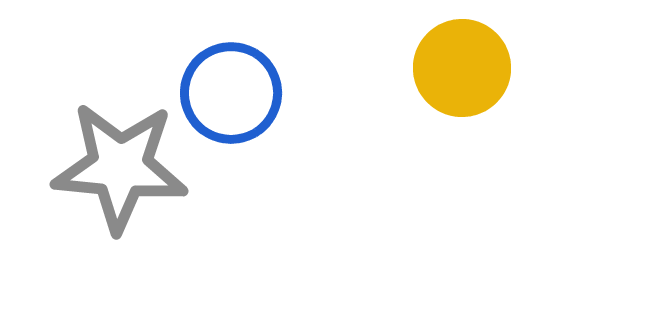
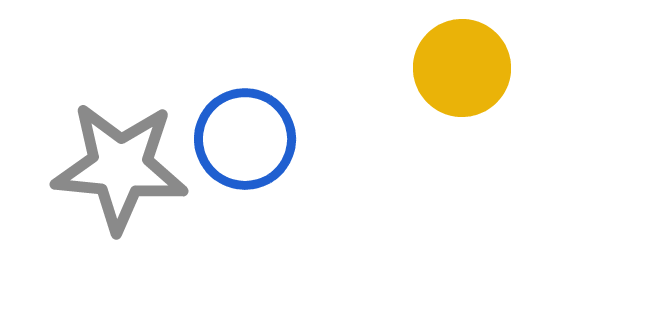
blue circle: moved 14 px right, 46 px down
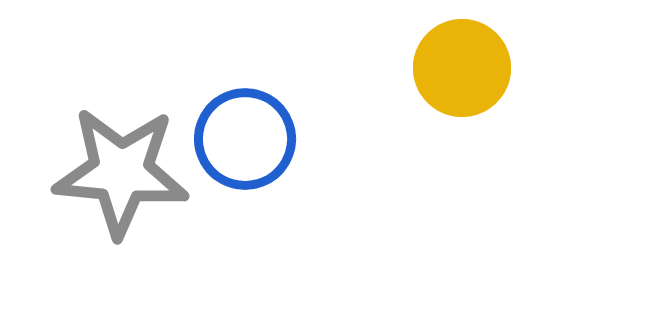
gray star: moved 1 px right, 5 px down
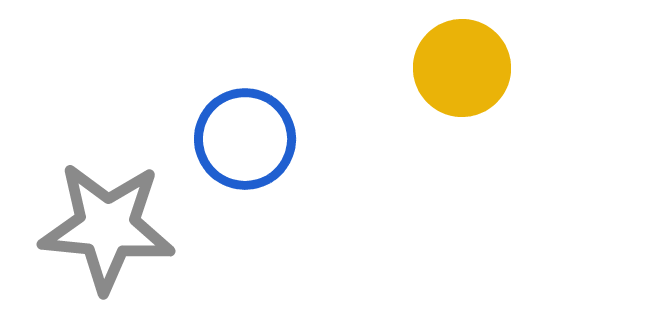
gray star: moved 14 px left, 55 px down
